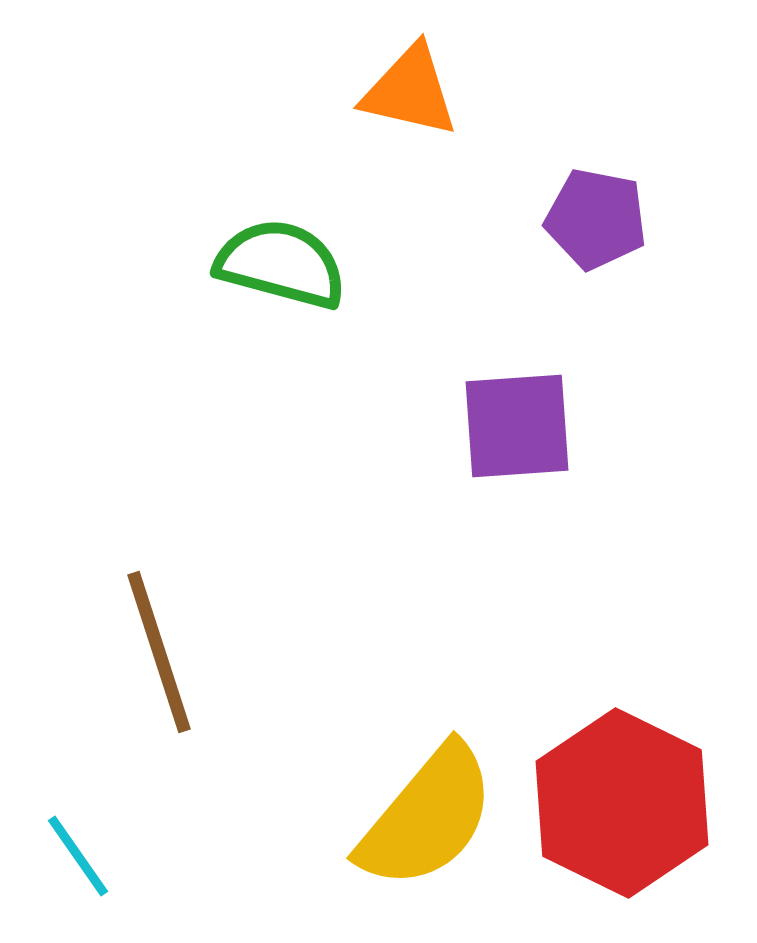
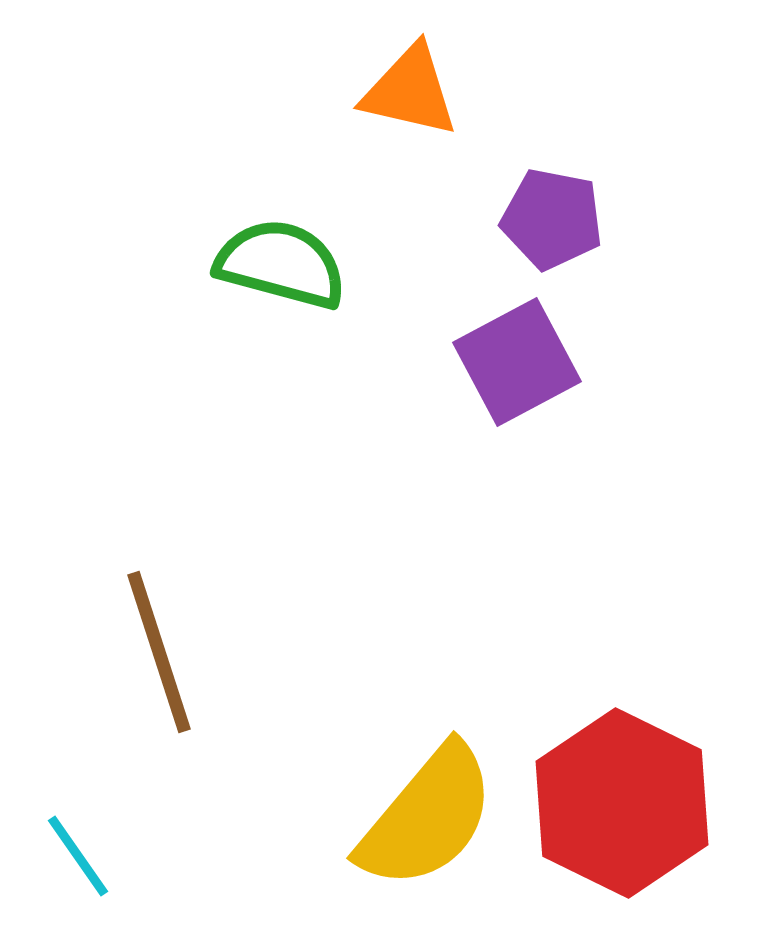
purple pentagon: moved 44 px left
purple square: moved 64 px up; rotated 24 degrees counterclockwise
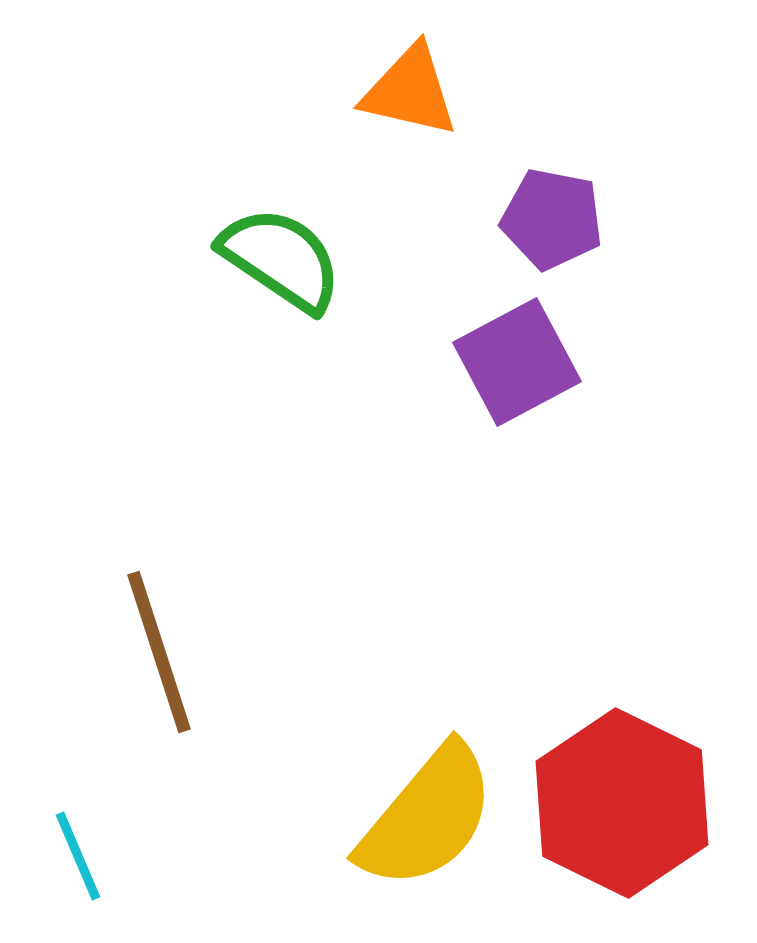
green semicircle: moved 5 px up; rotated 19 degrees clockwise
cyan line: rotated 12 degrees clockwise
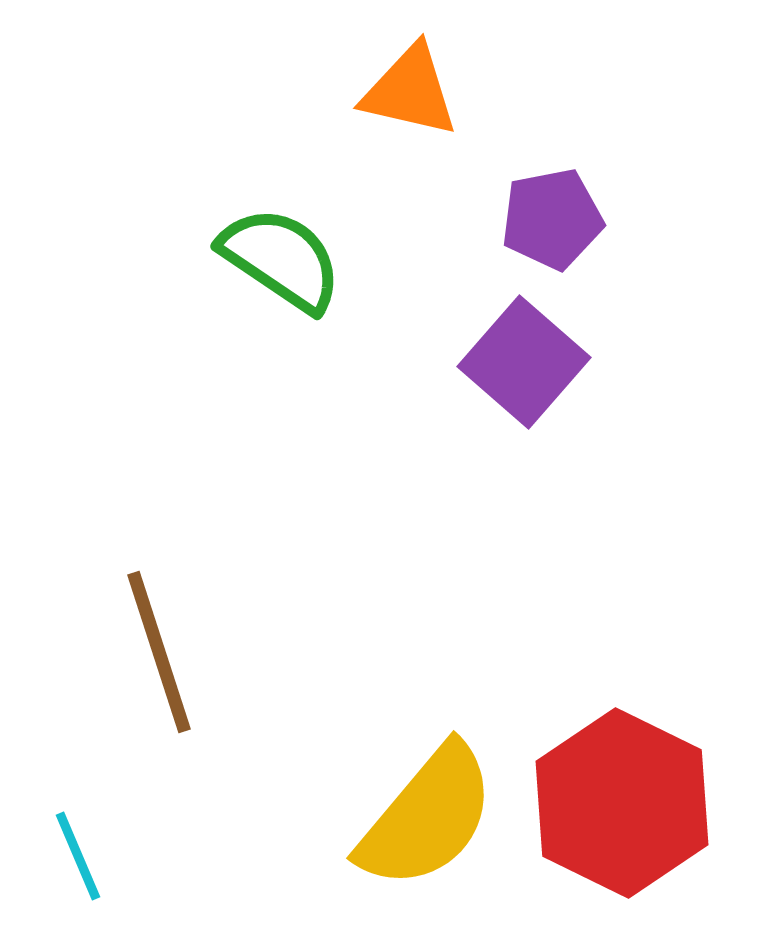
purple pentagon: rotated 22 degrees counterclockwise
purple square: moved 7 px right; rotated 21 degrees counterclockwise
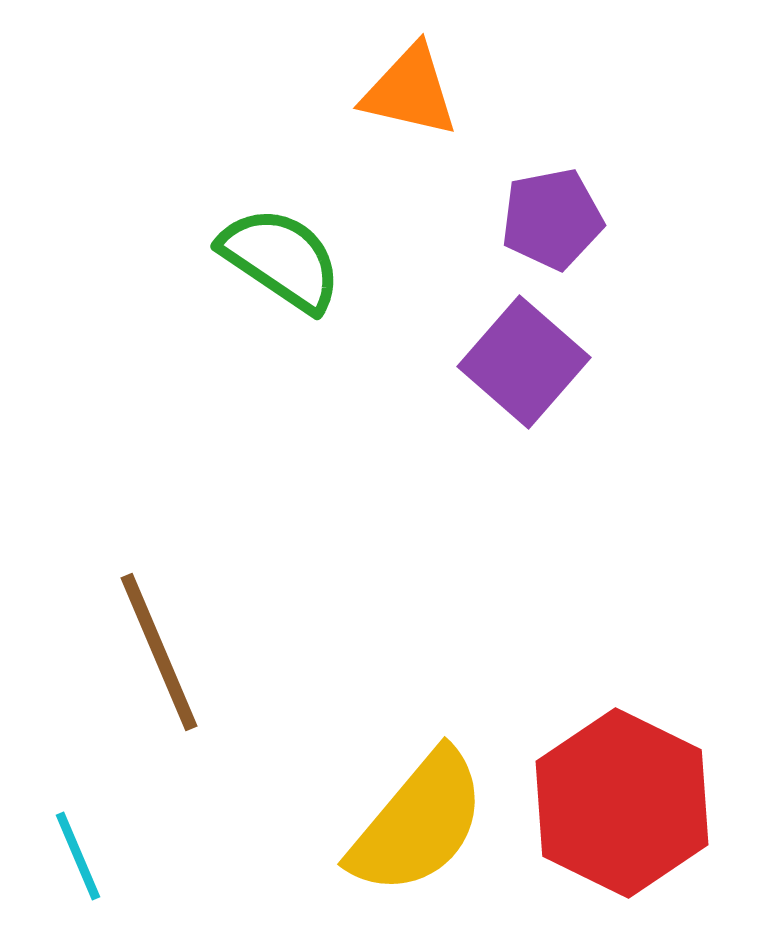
brown line: rotated 5 degrees counterclockwise
yellow semicircle: moved 9 px left, 6 px down
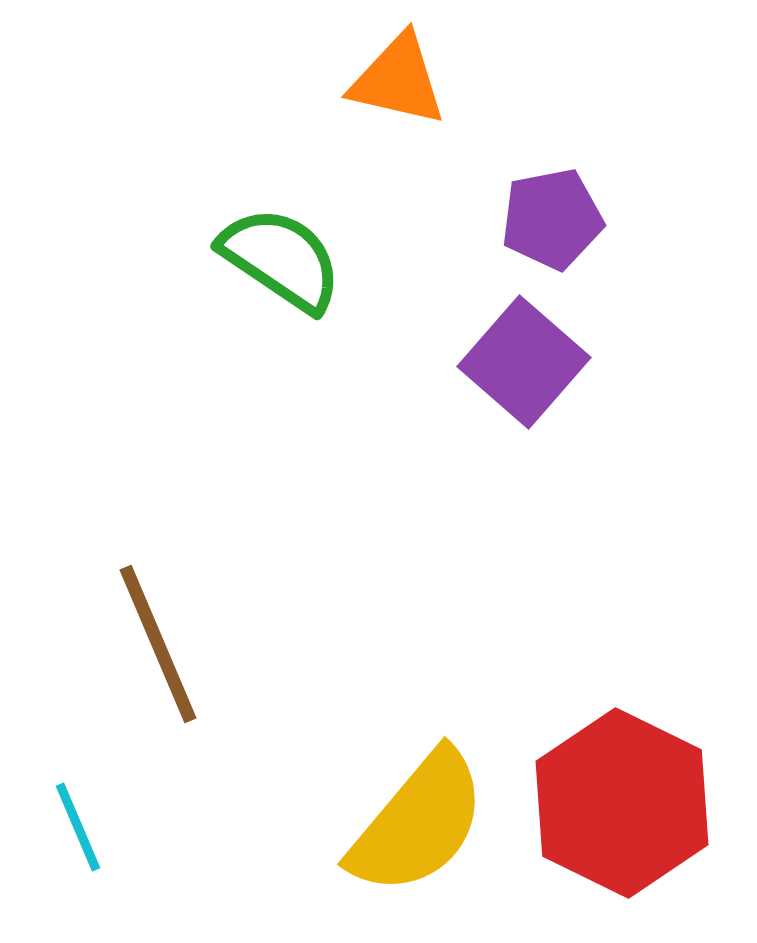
orange triangle: moved 12 px left, 11 px up
brown line: moved 1 px left, 8 px up
cyan line: moved 29 px up
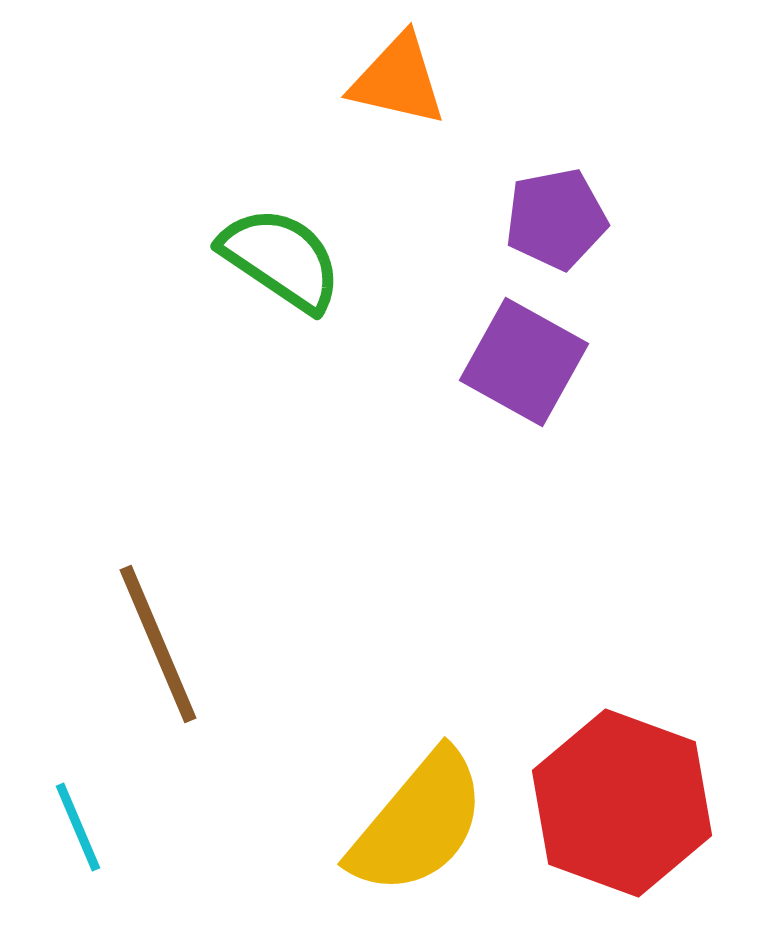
purple pentagon: moved 4 px right
purple square: rotated 12 degrees counterclockwise
red hexagon: rotated 6 degrees counterclockwise
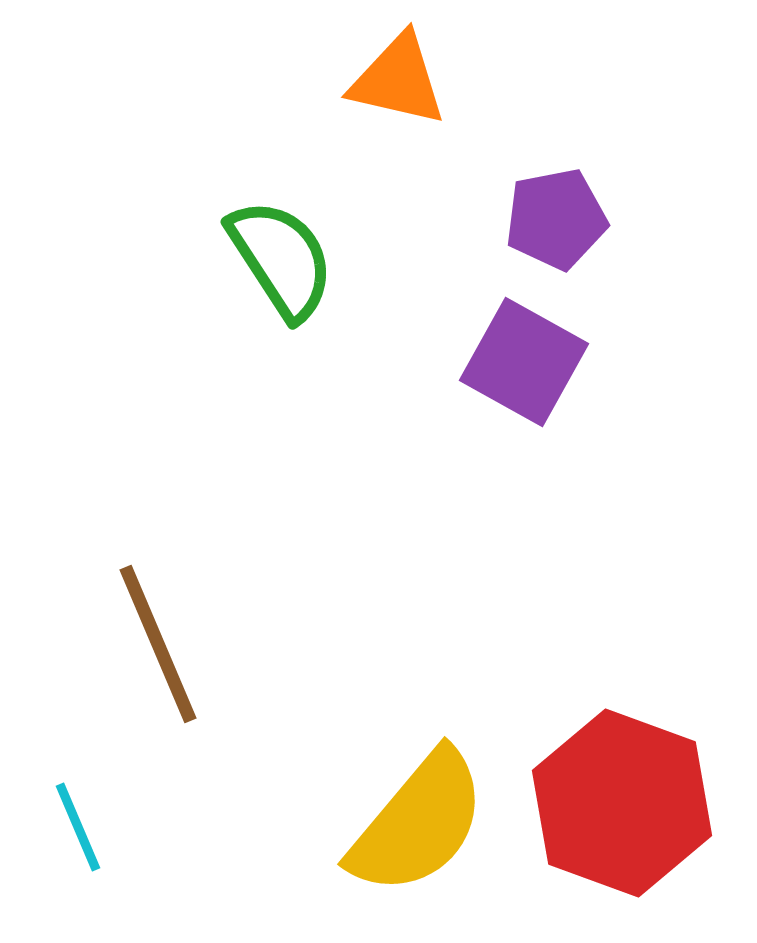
green semicircle: rotated 23 degrees clockwise
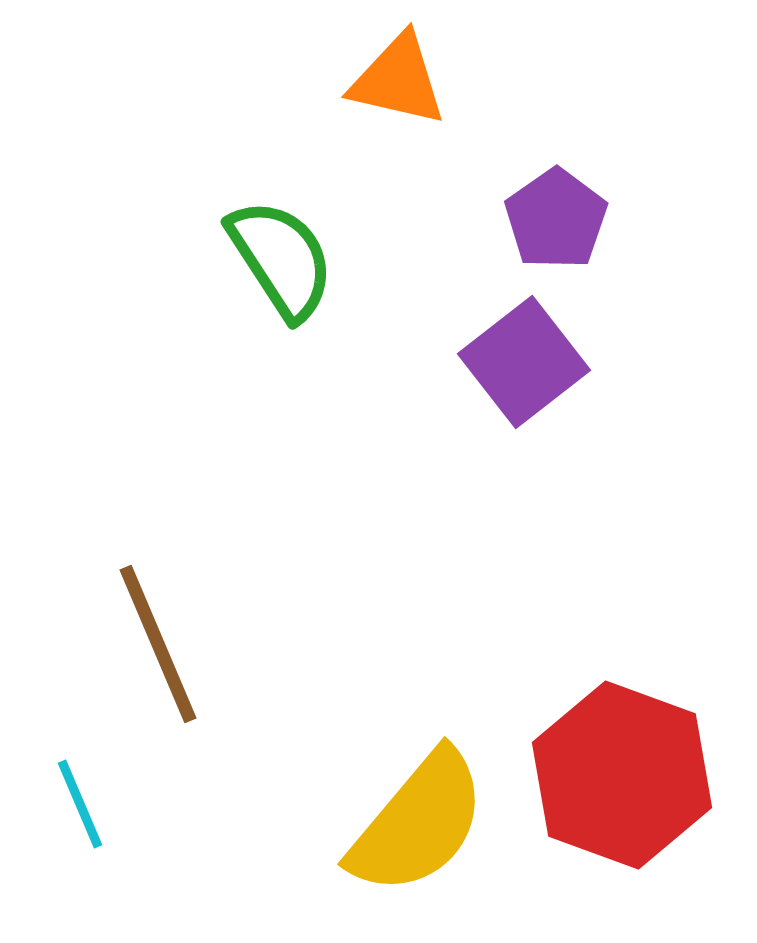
purple pentagon: rotated 24 degrees counterclockwise
purple square: rotated 23 degrees clockwise
red hexagon: moved 28 px up
cyan line: moved 2 px right, 23 px up
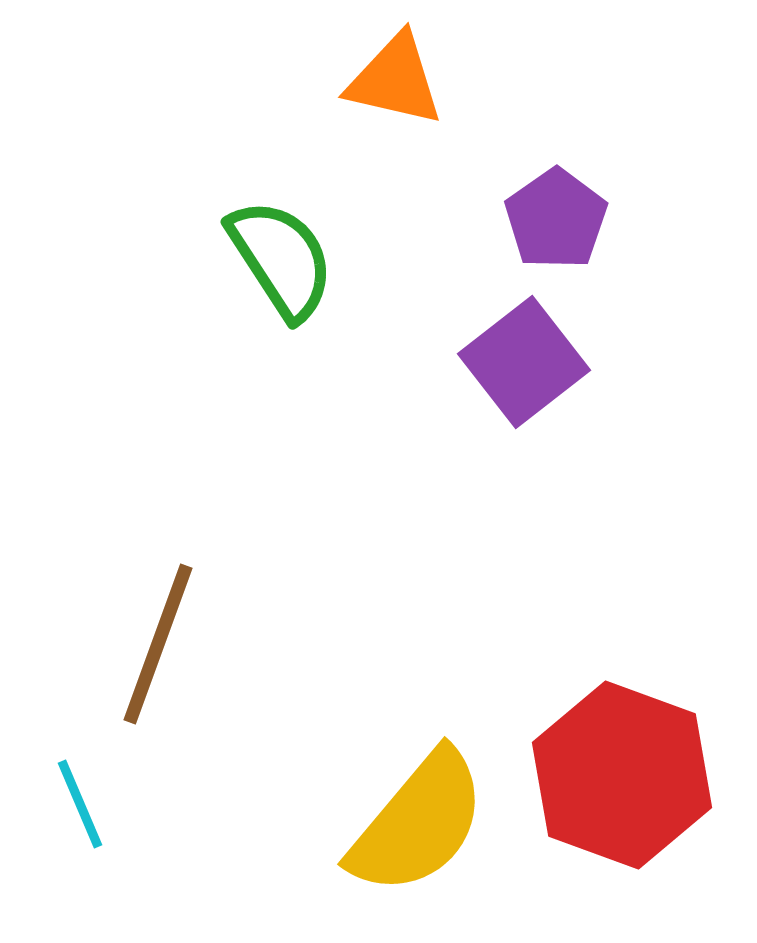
orange triangle: moved 3 px left
brown line: rotated 43 degrees clockwise
